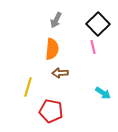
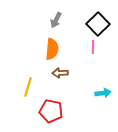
pink line: rotated 16 degrees clockwise
cyan arrow: rotated 42 degrees counterclockwise
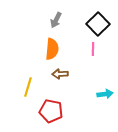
pink line: moved 2 px down
brown arrow: moved 1 px down
cyan arrow: moved 2 px right, 1 px down
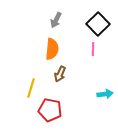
brown arrow: rotated 63 degrees counterclockwise
yellow line: moved 3 px right, 1 px down
red pentagon: moved 1 px left, 1 px up
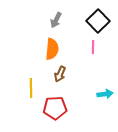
black square: moved 3 px up
pink line: moved 2 px up
yellow line: rotated 18 degrees counterclockwise
red pentagon: moved 5 px right, 2 px up; rotated 15 degrees counterclockwise
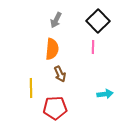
brown arrow: rotated 49 degrees counterclockwise
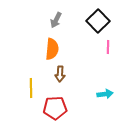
pink line: moved 15 px right
brown arrow: rotated 28 degrees clockwise
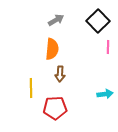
gray arrow: rotated 147 degrees counterclockwise
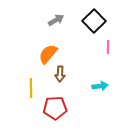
black square: moved 4 px left
orange semicircle: moved 4 px left, 5 px down; rotated 145 degrees counterclockwise
cyan arrow: moved 5 px left, 8 px up
